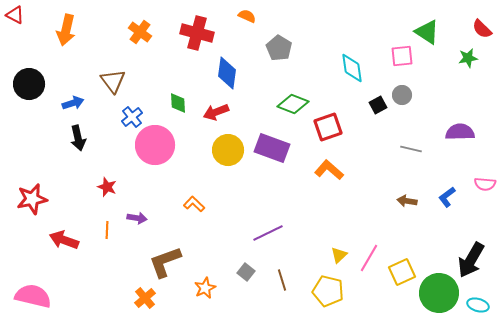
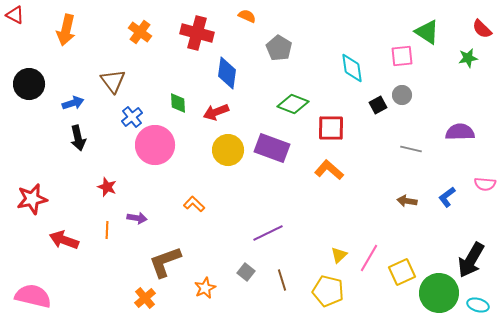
red square at (328, 127): moved 3 px right, 1 px down; rotated 20 degrees clockwise
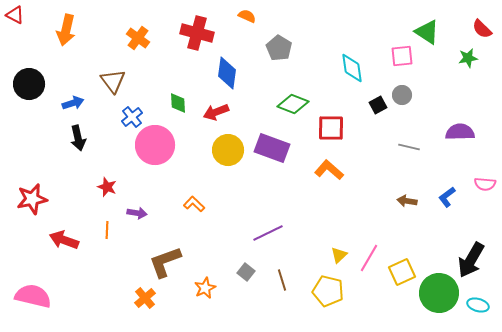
orange cross at (140, 32): moved 2 px left, 6 px down
gray line at (411, 149): moved 2 px left, 2 px up
purple arrow at (137, 218): moved 5 px up
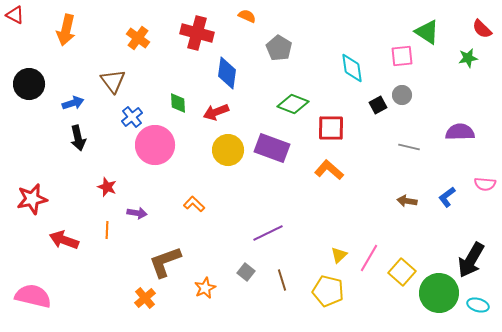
yellow square at (402, 272): rotated 24 degrees counterclockwise
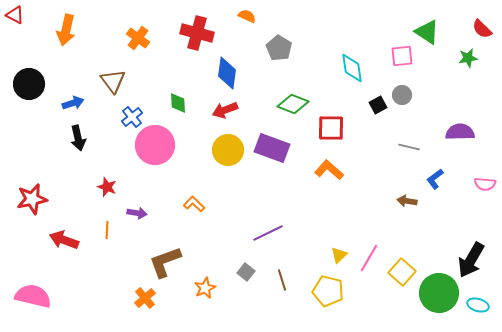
red arrow at (216, 112): moved 9 px right, 2 px up
blue L-shape at (447, 197): moved 12 px left, 18 px up
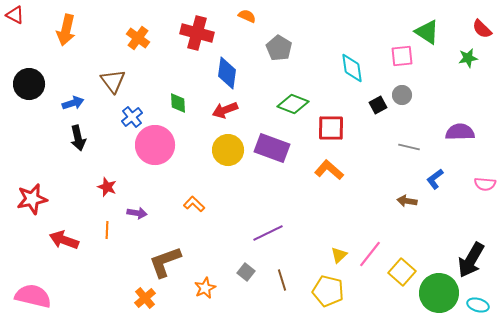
pink line at (369, 258): moved 1 px right, 4 px up; rotated 8 degrees clockwise
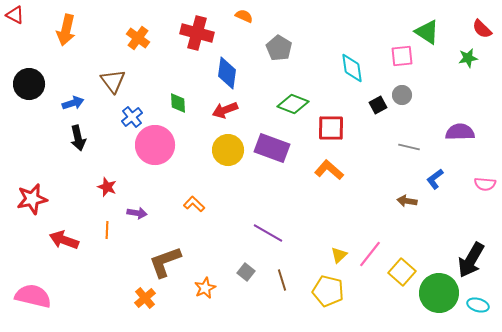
orange semicircle at (247, 16): moved 3 px left
purple line at (268, 233): rotated 56 degrees clockwise
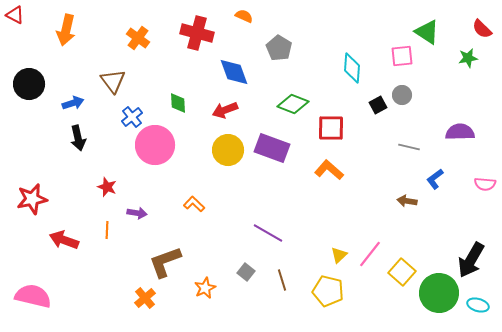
cyan diamond at (352, 68): rotated 12 degrees clockwise
blue diamond at (227, 73): moved 7 px right, 1 px up; rotated 28 degrees counterclockwise
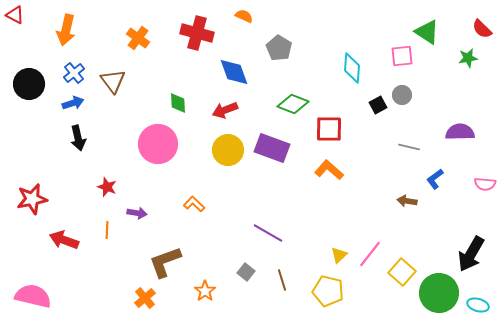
blue cross at (132, 117): moved 58 px left, 44 px up
red square at (331, 128): moved 2 px left, 1 px down
pink circle at (155, 145): moved 3 px right, 1 px up
black arrow at (471, 260): moved 6 px up
orange star at (205, 288): moved 3 px down; rotated 10 degrees counterclockwise
